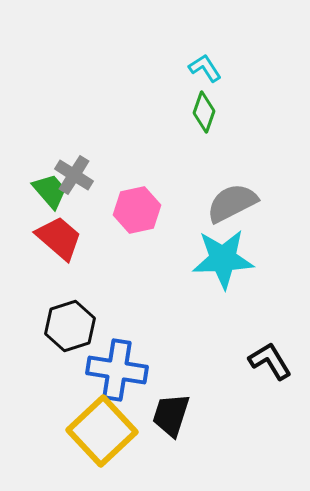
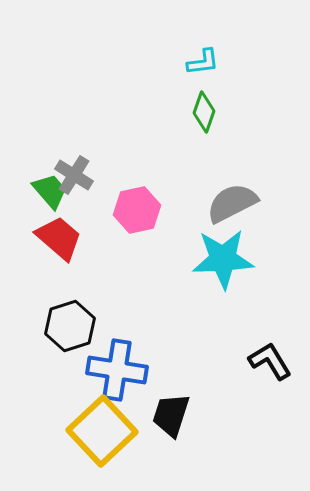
cyan L-shape: moved 2 px left, 6 px up; rotated 116 degrees clockwise
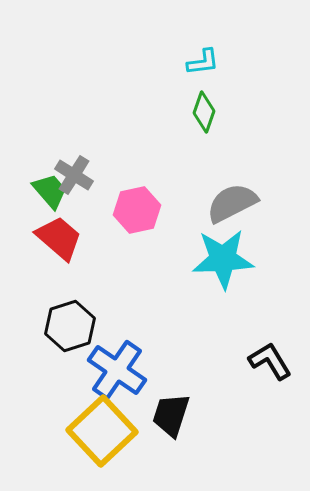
blue cross: rotated 26 degrees clockwise
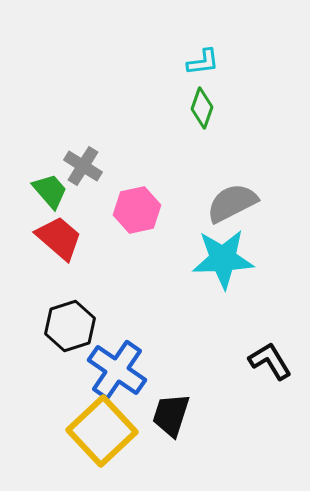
green diamond: moved 2 px left, 4 px up
gray cross: moved 9 px right, 9 px up
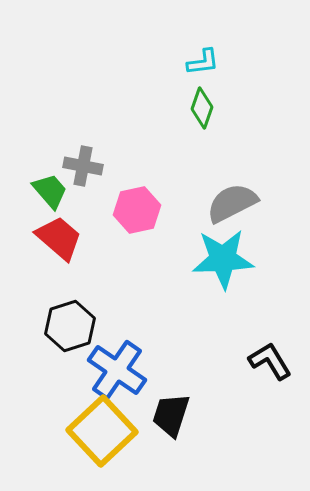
gray cross: rotated 21 degrees counterclockwise
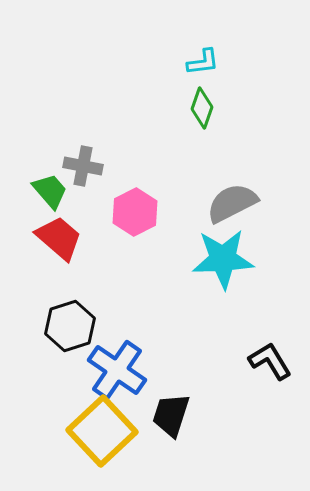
pink hexagon: moved 2 px left, 2 px down; rotated 15 degrees counterclockwise
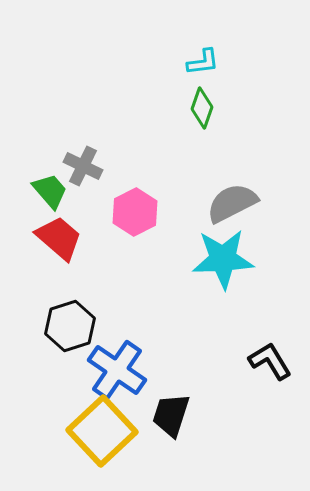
gray cross: rotated 15 degrees clockwise
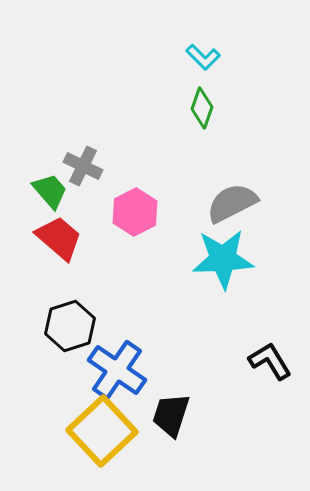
cyan L-shape: moved 5 px up; rotated 52 degrees clockwise
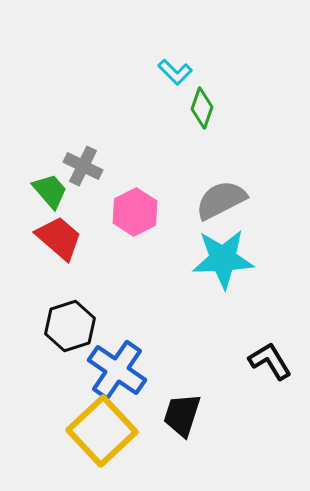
cyan L-shape: moved 28 px left, 15 px down
gray semicircle: moved 11 px left, 3 px up
black trapezoid: moved 11 px right
